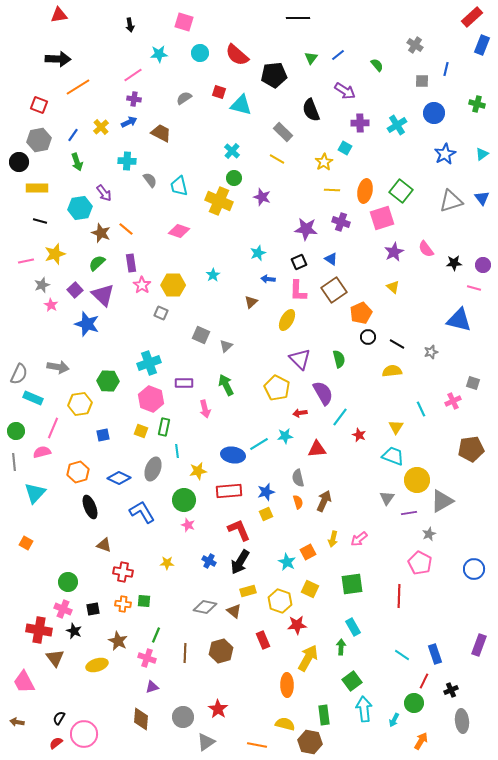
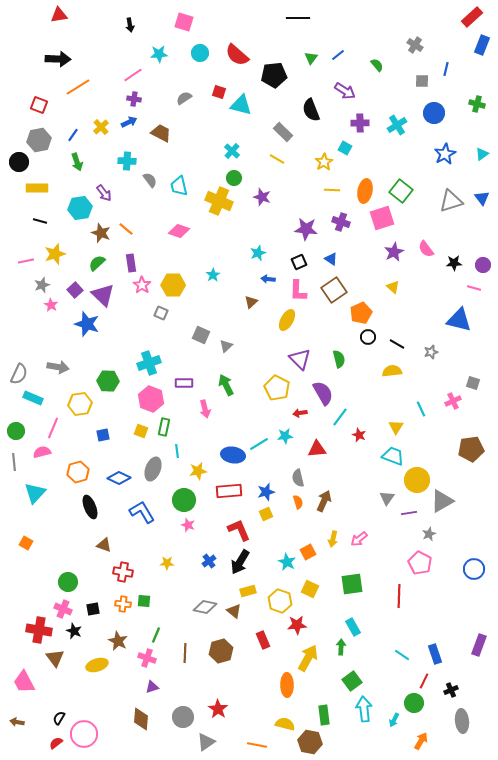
blue cross at (209, 561): rotated 24 degrees clockwise
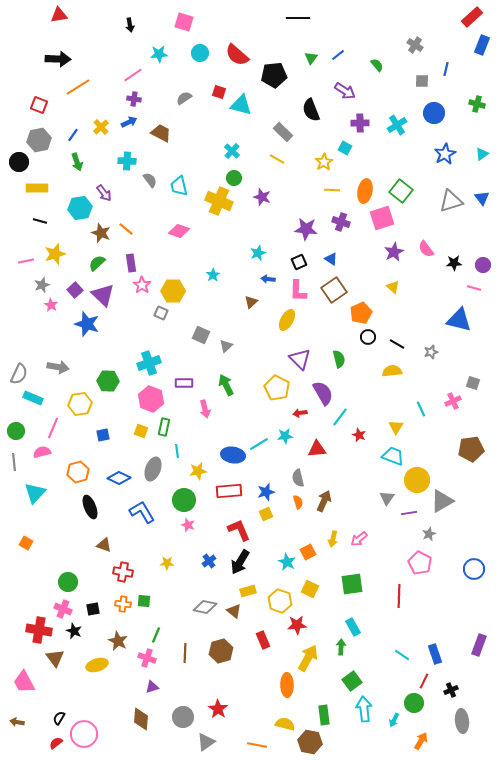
yellow hexagon at (173, 285): moved 6 px down
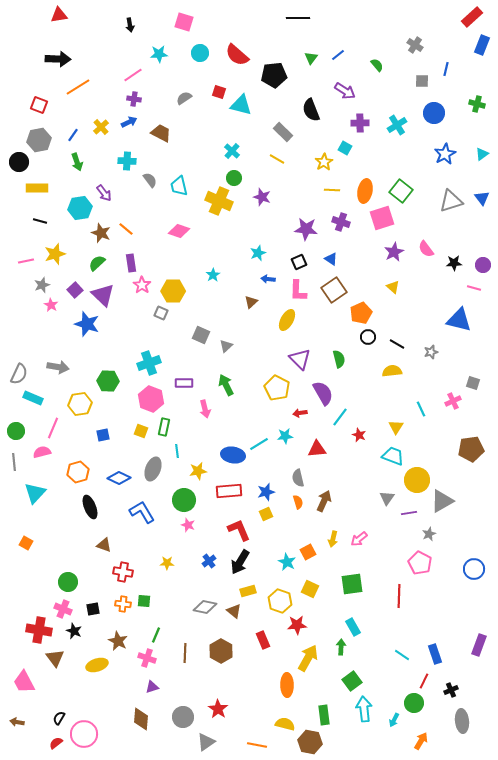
brown hexagon at (221, 651): rotated 15 degrees counterclockwise
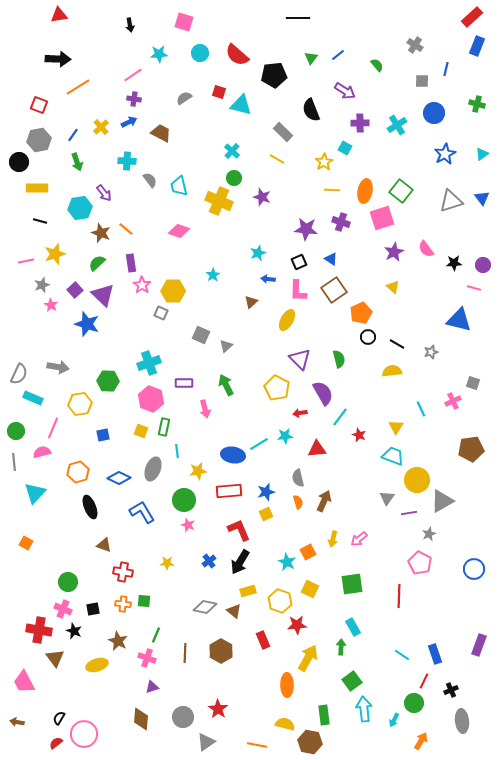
blue rectangle at (482, 45): moved 5 px left, 1 px down
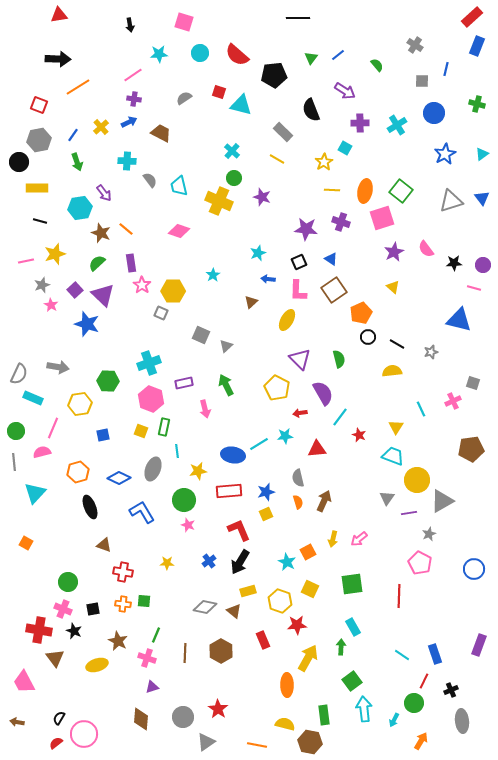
purple rectangle at (184, 383): rotated 12 degrees counterclockwise
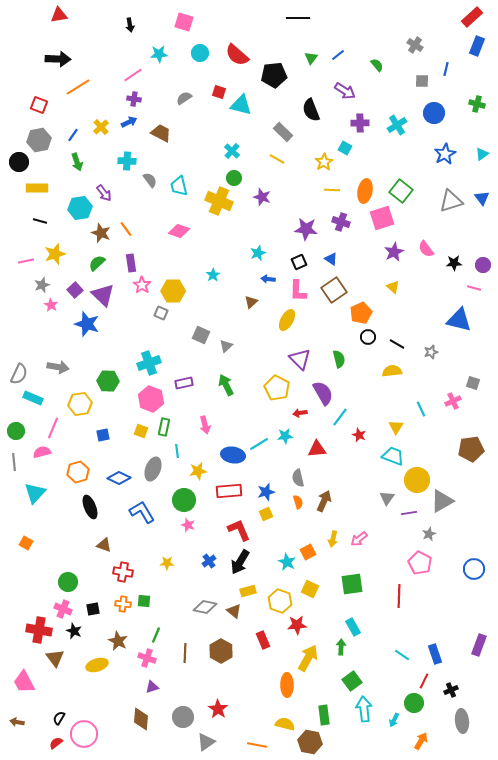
orange line at (126, 229): rotated 14 degrees clockwise
pink arrow at (205, 409): moved 16 px down
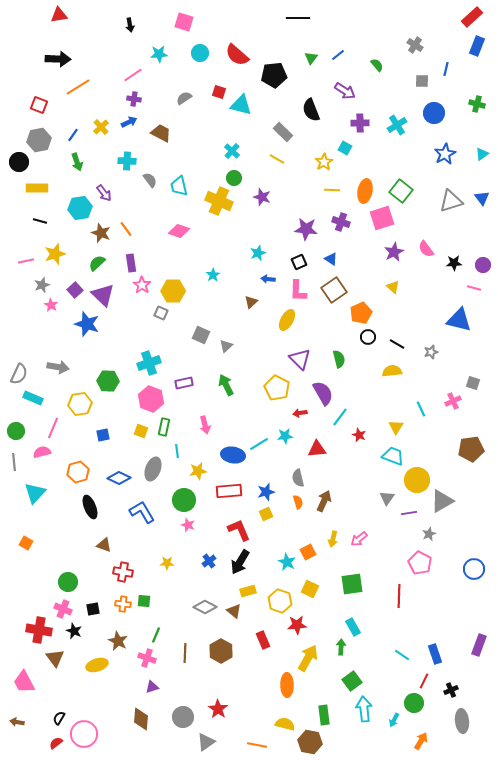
gray diamond at (205, 607): rotated 15 degrees clockwise
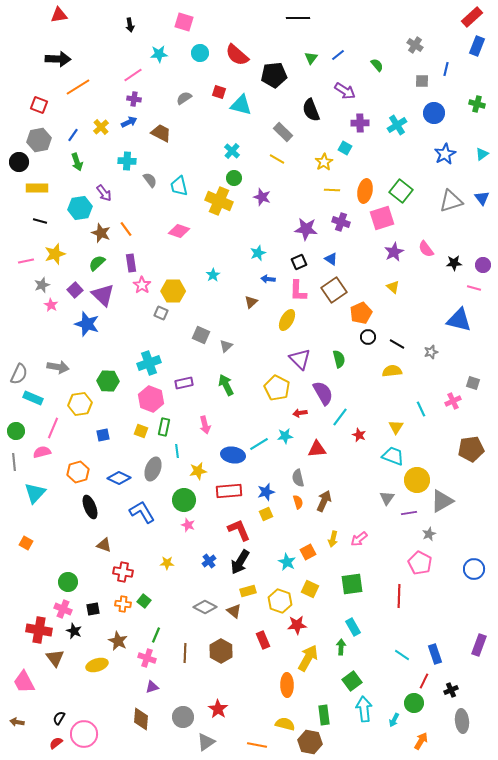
green square at (144, 601): rotated 32 degrees clockwise
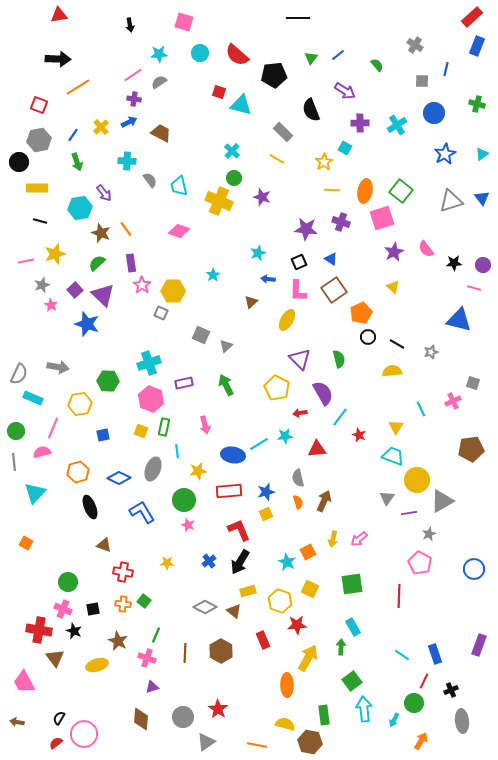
gray semicircle at (184, 98): moved 25 px left, 16 px up
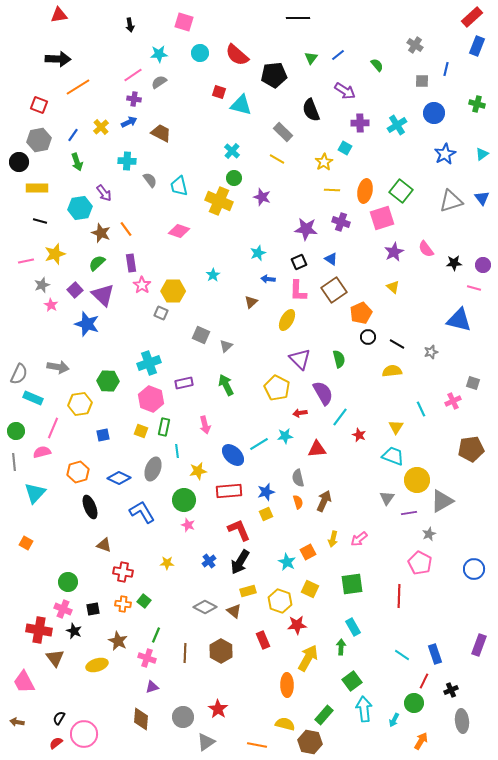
blue ellipse at (233, 455): rotated 35 degrees clockwise
green rectangle at (324, 715): rotated 48 degrees clockwise
